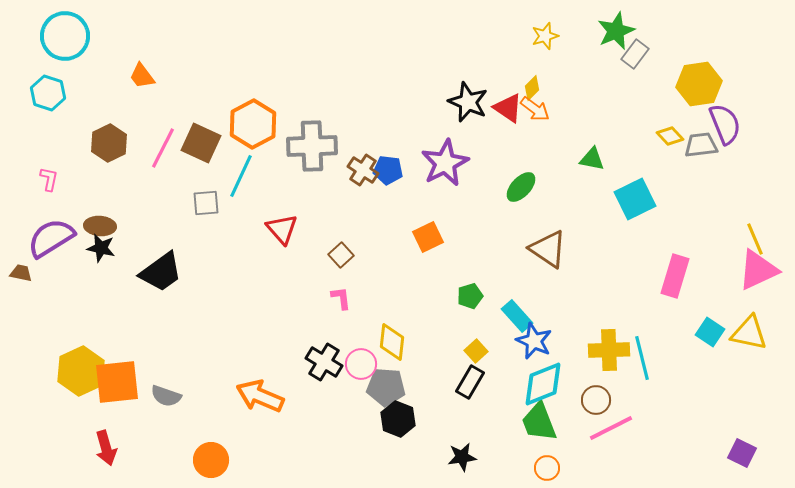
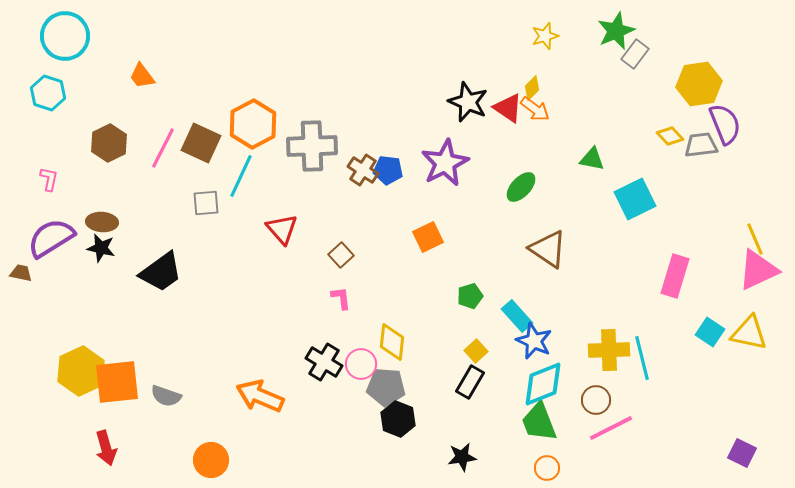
brown ellipse at (100, 226): moved 2 px right, 4 px up
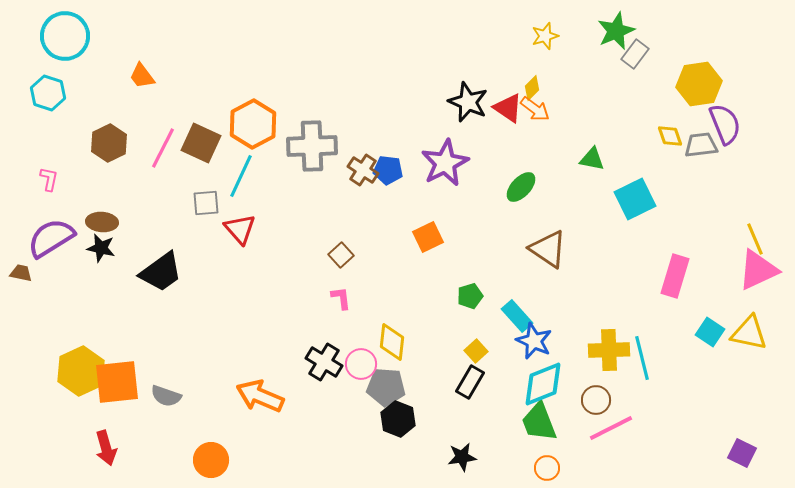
yellow diamond at (670, 136): rotated 24 degrees clockwise
red triangle at (282, 229): moved 42 px left
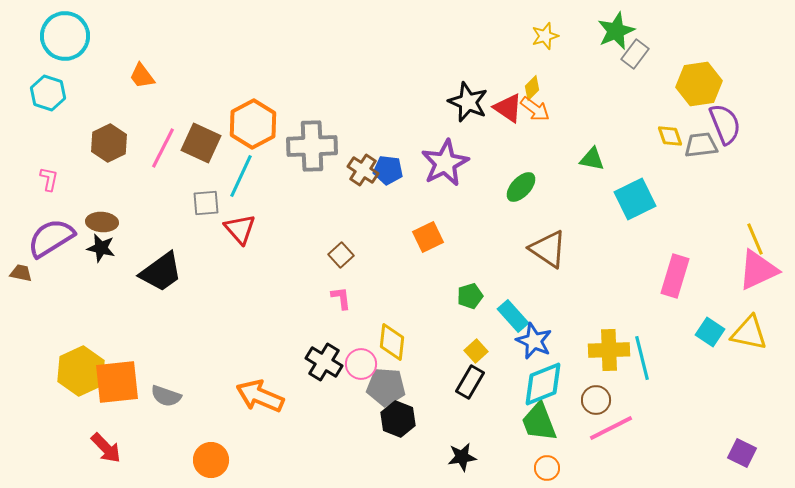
cyan rectangle at (517, 316): moved 4 px left
red arrow at (106, 448): rotated 28 degrees counterclockwise
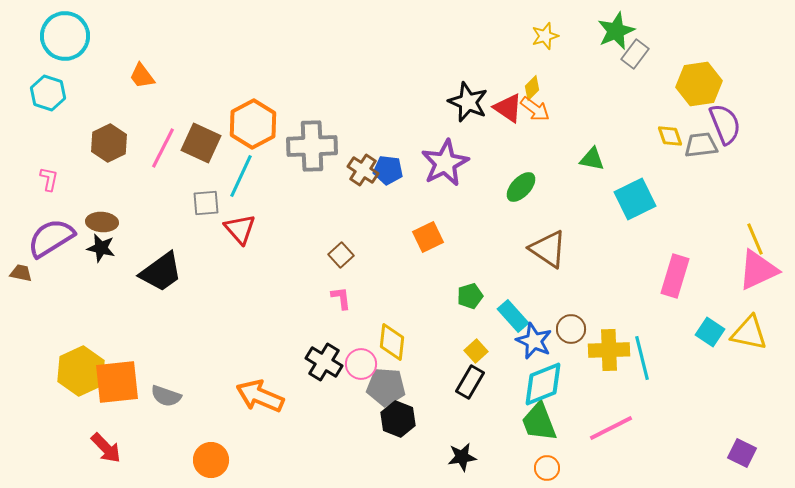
brown circle at (596, 400): moved 25 px left, 71 px up
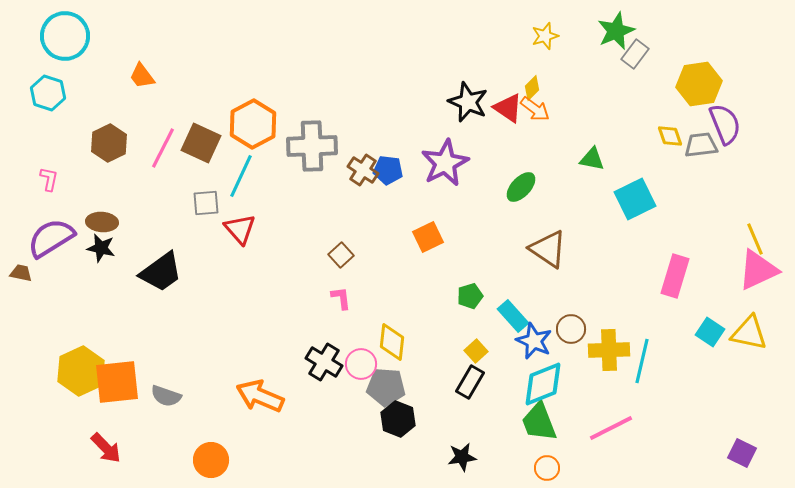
cyan line at (642, 358): moved 3 px down; rotated 27 degrees clockwise
